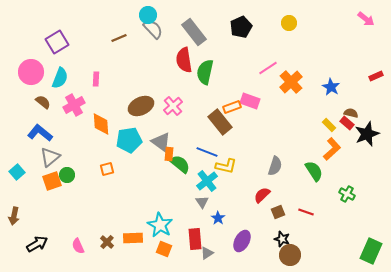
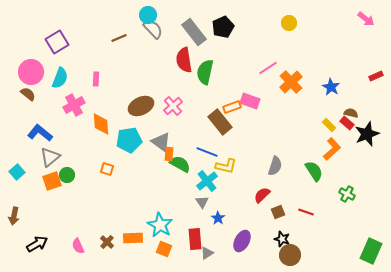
black pentagon at (241, 27): moved 18 px left
brown semicircle at (43, 102): moved 15 px left, 8 px up
green semicircle at (180, 164): rotated 10 degrees counterclockwise
orange square at (107, 169): rotated 32 degrees clockwise
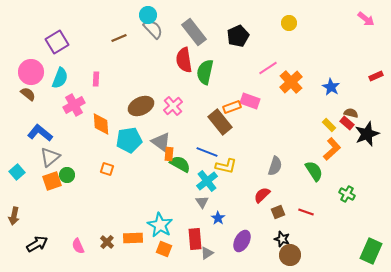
black pentagon at (223, 27): moved 15 px right, 9 px down
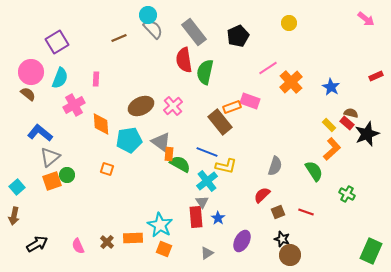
cyan square at (17, 172): moved 15 px down
red rectangle at (195, 239): moved 1 px right, 22 px up
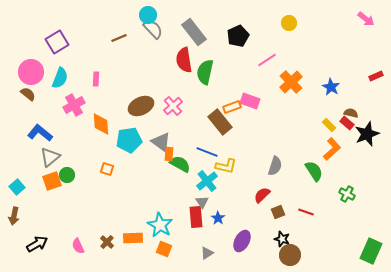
pink line at (268, 68): moved 1 px left, 8 px up
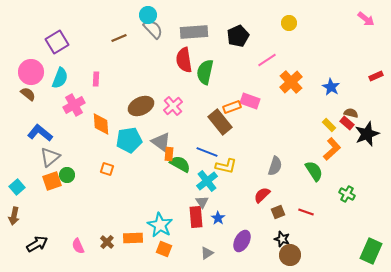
gray rectangle at (194, 32): rotated 56 degrees counterclockwise
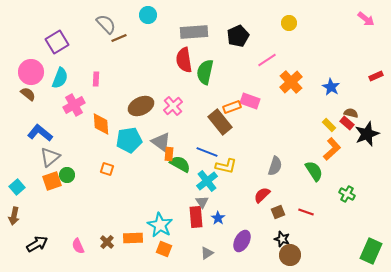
gray semicircle at (153, 29): moved 47 px left, 5 px up
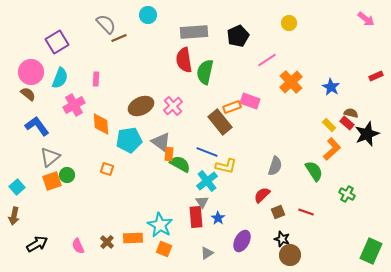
blue L-shape at (40, 133): moved 3 px left, 7 px up; rotated 15 degrees clockwise
